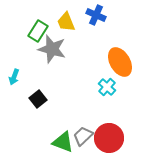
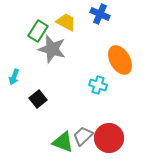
blue cross: moved 4 px right, 1 px up
yellow trapezoid: rotated 140 degrees clockwise
orange ellipse: moved 2 px up
cyan cross: moved 9 px left, 2 px up; rotated 24 degrees counterclockwise
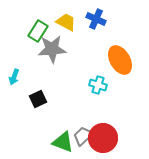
blue cross: moved 4 px left, 5 px down
gray star: rotated 20 degrees counterclockwise
black square: rotated 12 degrees clockwise
red circle: moved 6 px left
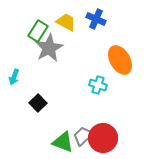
gray star: moved 3 px left, 1 px up; rotated 24 degrees counterclockwise
black square: moved 4 px down; rotated 18 degrees counterclockwise
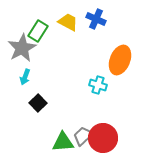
yellow trapezoid: moved 2 px right
gray star: moved 27 px left
orange ellipse: rotated 52 degrees clockwise
cyan arrow: moved 11 px right
green triangle: rotated 25 degrees counterclockwise
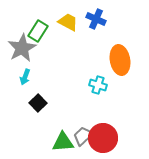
orange ellipse: rotated 32 degrees counterclockwise
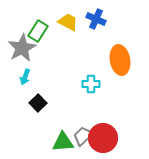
cyan cross: moved 7 px left, 1 px up; rotated 18 degrees counterclockwise
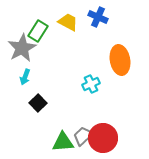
blue cross: moved 2 px right, 2 px up
cyan cross: rotated 24 degrees counterclockwise
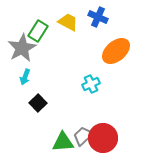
orange ellipse: moved 4 px left, 9 px up; rotated 60 degrees clockwise
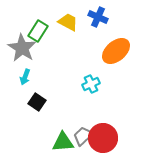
gray star: rotated 12 degrees counterclockwise
black square: moved 1 px left, 1 px up; rotated 12 degrees counterclockwise
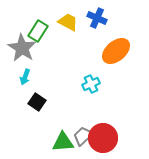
blue cross: moved 1 px left, 1 px down
